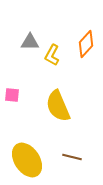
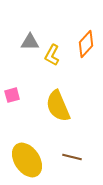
pink square: rotated 21 degrees counterclockwise
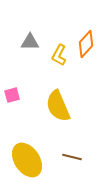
yellow L-shape: moved 7 px right
